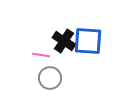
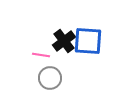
black cross: rotated 20 degrees clockwise
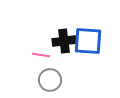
black cross: rotated 30 degrees clockwise
gray circle: moved 2 px down
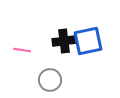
blue square: rotated 16 degrees counterclockwise
pink line: moved 19 px left, 5 px up
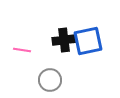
black cross: moved 1 px up
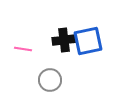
pink line: moved 1 px right, 1 px up
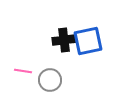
pink line: moved 22 px down
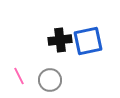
black cross: moved 4 px left
pink line: moved 4 px left, 5 px down; rotated 54 degrees clockwise
